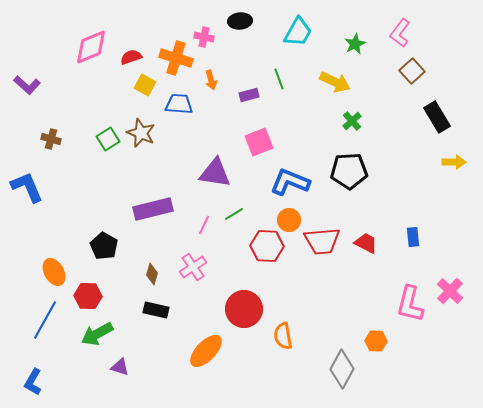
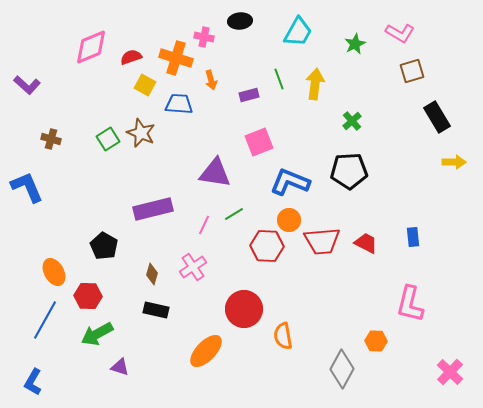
pink L-shape at (400, 33): rotated 96 degrees counterclockwise
brown square at (412, 71): rotated 25 degrees clockwise
yellow arrow at (335, 82): moved 20 px left, 2 px down; rotated 108 degrees counterclockwise
pink cross at (450, 291): moved 81 px down
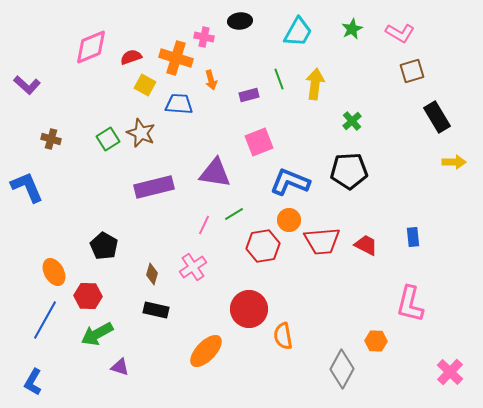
green star at (355, 44): moved 3 px left, 15 px up
purple rectangle at (153, 209): moved 1 px right, 22 px up
red trapezoid at (366, 243): moved 2 px down
red hexagon at (267, 246): moved 4 px left; rotated 12 degrees counterclockwise
red circle at (244, 309): moved 5 px right
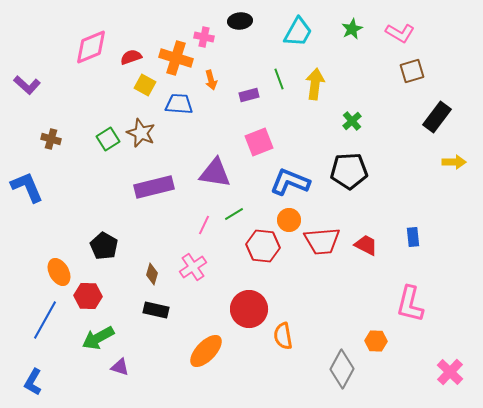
black rectangle at (437, 117): rotated 68 degrees clockwise
red hexagon at (263, 246): rotated 16 degrees clockwise
orange ellipse at (54, 272): moved 5 px right
green arrow at (97, 334): moved 1 px right, 4 px down
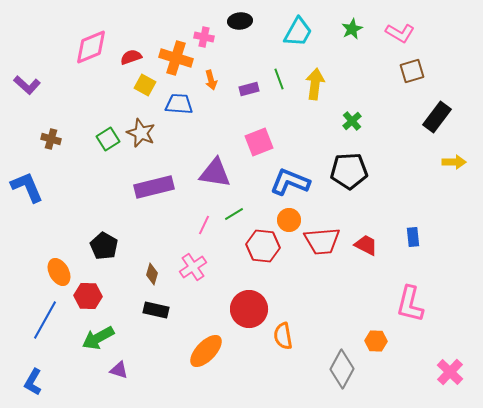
purple rectangle at (249, 95): moved 6 px up
purple triangle at (120, 367): moved 1 px left, 3 px down
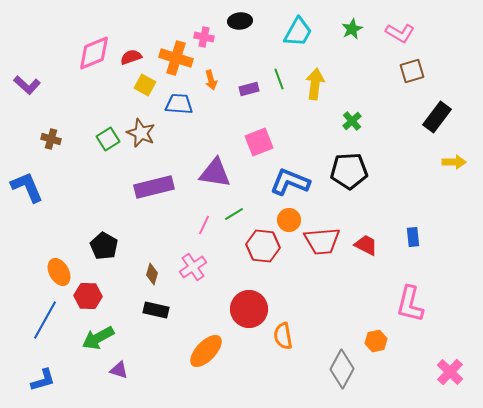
pink diamond at (91, 47): moved 3 px right, 6 px down
orange hexagon at (376, 341): rotated 15 degrees counterclockwise
blue L-shape at (33, 382): moved 10 px right, 2 px up; rotated 136 degrees counterclockwise
